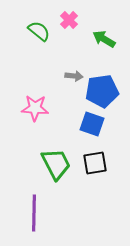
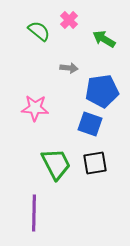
gray arrow: moved 5 px left, 8 px up
blue square: moved 2 px left
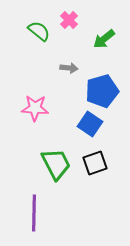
green arrow: rotated 70 degrees counterclockwise
blue pentagon: rotated 8 degrees counterclockwise
blue square: rotated 15 degrees clockwise
black square: rotated 10 degrees counterclockwise
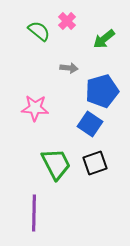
pink cross: moved 2 px left, 1 px down
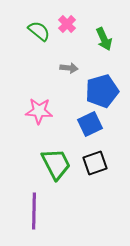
pink cross: moved 3 px down
green arrow: rotated 75 degrees counterclockwise
pink star: moved 4 px right, 3 px down
blue square: rotated 30 degrees clockwise
purple line: moved 2 px up
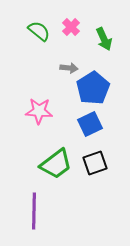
pink cross: moved 4 px right, 3 px down
blue pentagon: moved 9 px left, 3 px up; rotated 16 degrees counterclockwise
green trapezoid: rotated 80 degrees clockwise
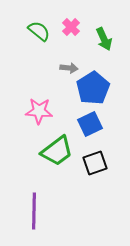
green trapezoid: moved 1 px right, 13 px up
